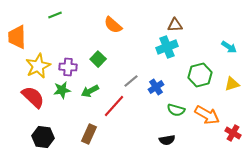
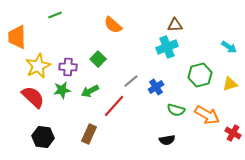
yellow triangle: moved 2 px left
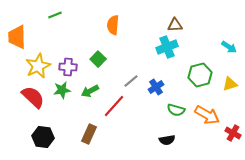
orange semicircle: rotated 54 degrees clockwise
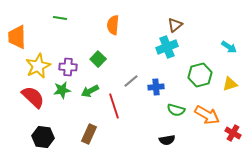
green line: moved 5 px right, 3 px down; rotated 32 degrees clockwise
brown triangle: rotated 35 degrees counterclockwise
blue cross: rotated 28 degrees clockwise
red line: rotated 60 degrees counterclockwise
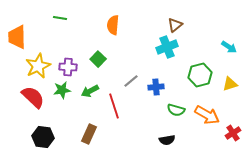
red cross: rotated 28 degrees clockwise
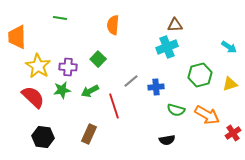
brown triangle: rotated 35 degrees clockwise
yellow star: rotated 15 degrees counterclockwise
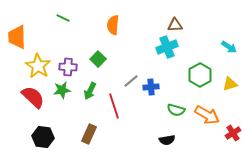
green line: moved 3 px right; rotated 16 degrees clockwise
green hexagon: rotated 15 degrees counterclockwise
blue cross: moved 5 px left
green arrow: rotated 36 degrees counterclockwise
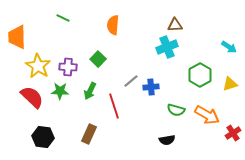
green star: moved 2 px left, 1 px down; rotated 12 degrees clockwise
red semicircle: moved 1 px left
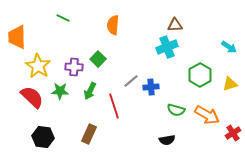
purple cross: moved 6 px right
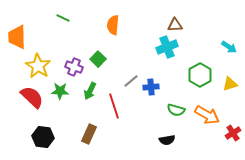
purple cross: rotated 18 degrees clockwise
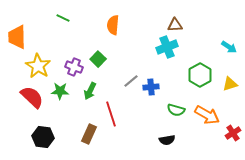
red line: moved 3 px left, 8 px down
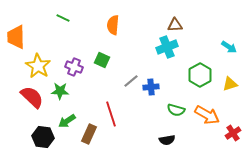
orange trapezoid: moved 1 px left
green square: moved 4 px right, 1 px down; rotated 21 degrees counterclockwise
green arrow: moved 23 px left, 30 px down; rotated 30 degrees clockwise
